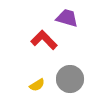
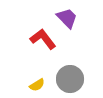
purple trapezoid: rotated 30 degrees clockwise
red L-shape: moved 1 px left, 1 px up; rotated 8 degrees clockwise
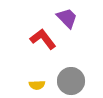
gray circle: moved 1 px right, 2 px down
yellow semicircle: rotated 28 degrees clockwise
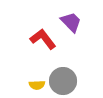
purple trapezoid: moved 4 px right, 4 px down
gray circle: moved 8 px left
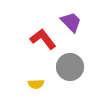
gray circle: moved 7 px right, 14 px up
yellow semicircle: moved 1 px left, 1 px up
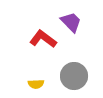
red L-shape: rotated 16 degrees counterclockwise
gray circle: moved 4 px right, 9 px down
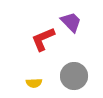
red L-shape: rotated 60 degrees counterclockwise
yellow semicircle: moved 2 px left, 1 px up
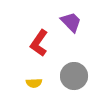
red L-shape: moved 4 px left, 4 px down; rotated 32 degrees counterclockwise
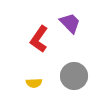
purple trapezoid: moved 1 px left, 1 px down
red L-shape: moved 4 px up
